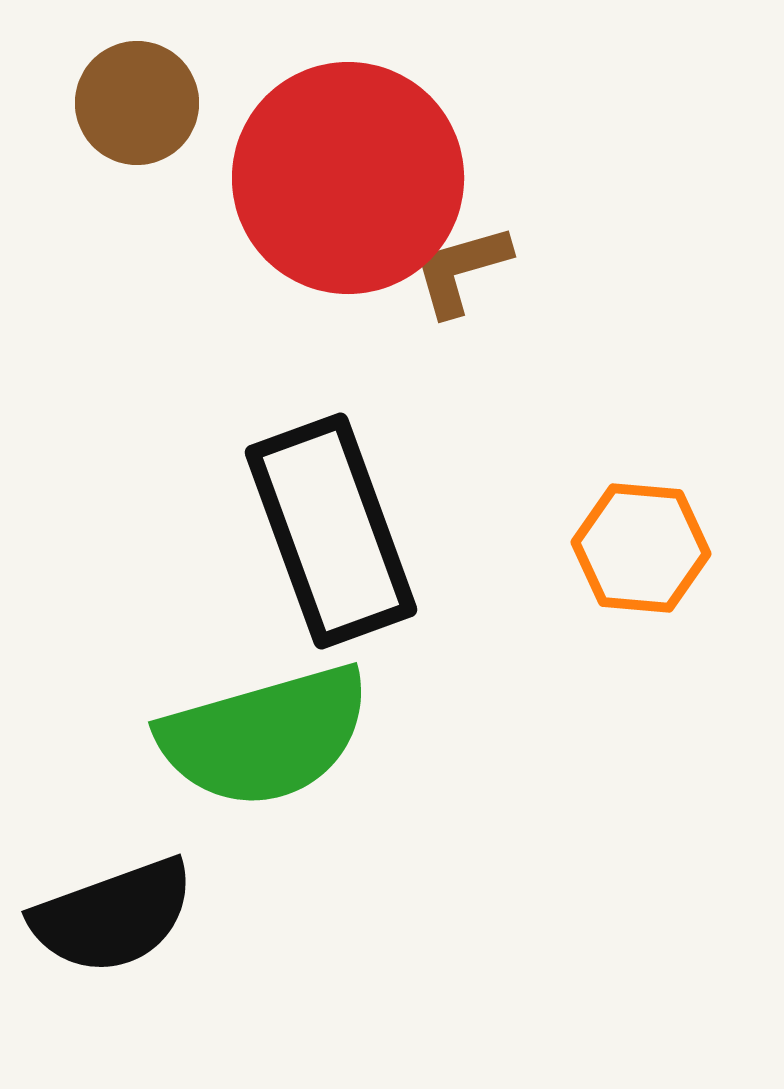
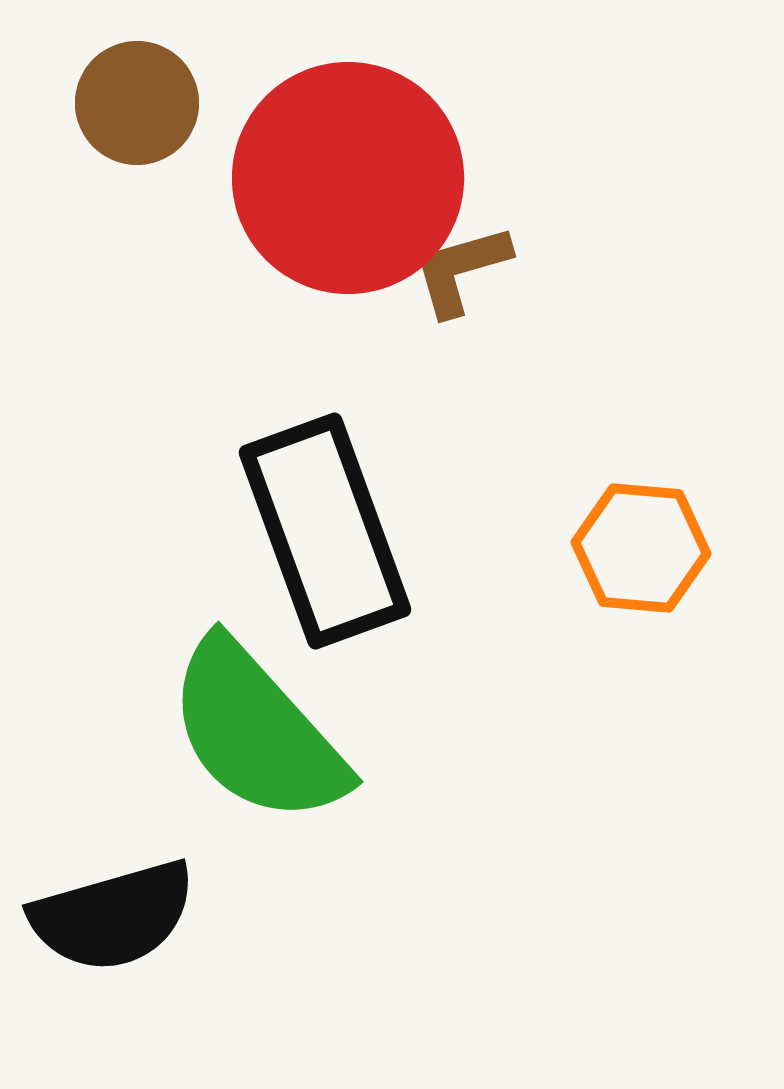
black rectangle: moved 6 px left
green semicircle: moved 8 px left, 4 px up; rotated 64 degrees clockwise
black semicircle: rotated 4 degrees clockwise
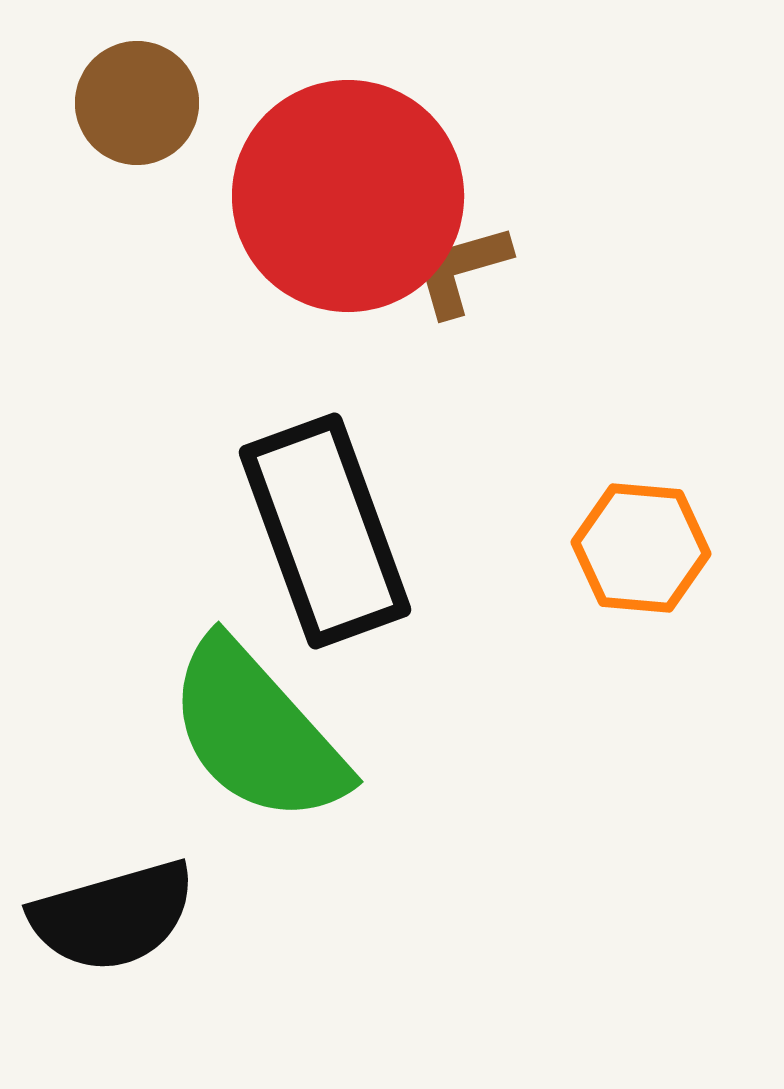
red circle: moved 18 px down
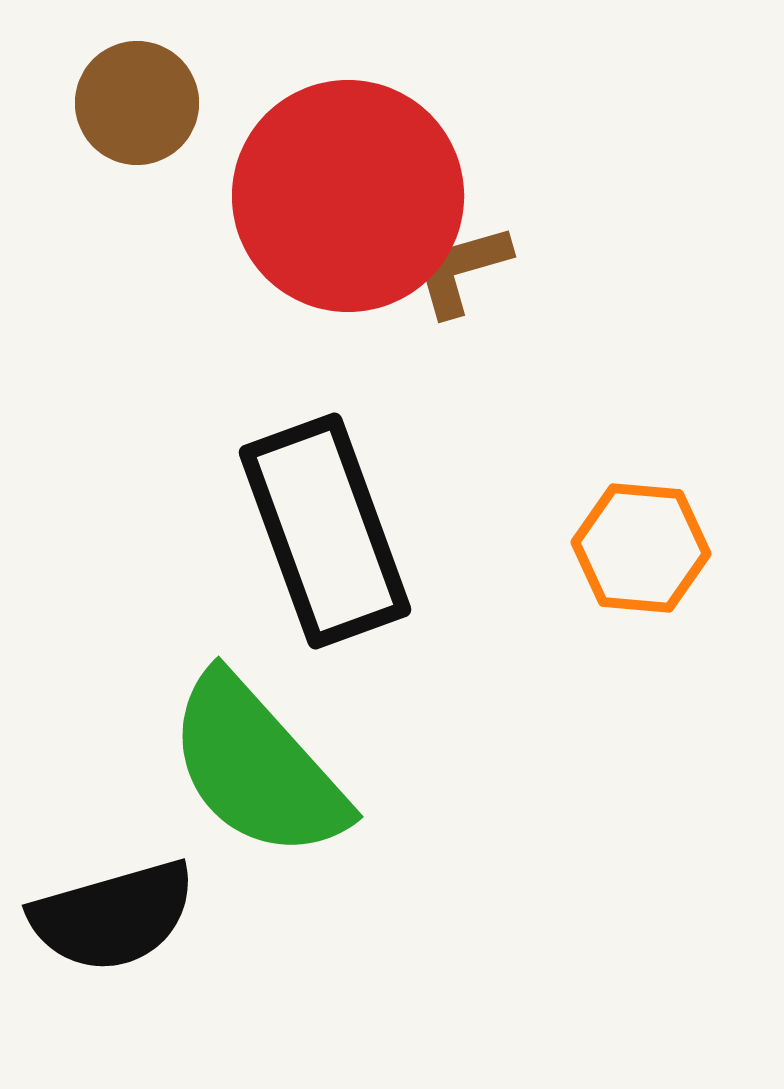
green semicircle: moved 35 px down
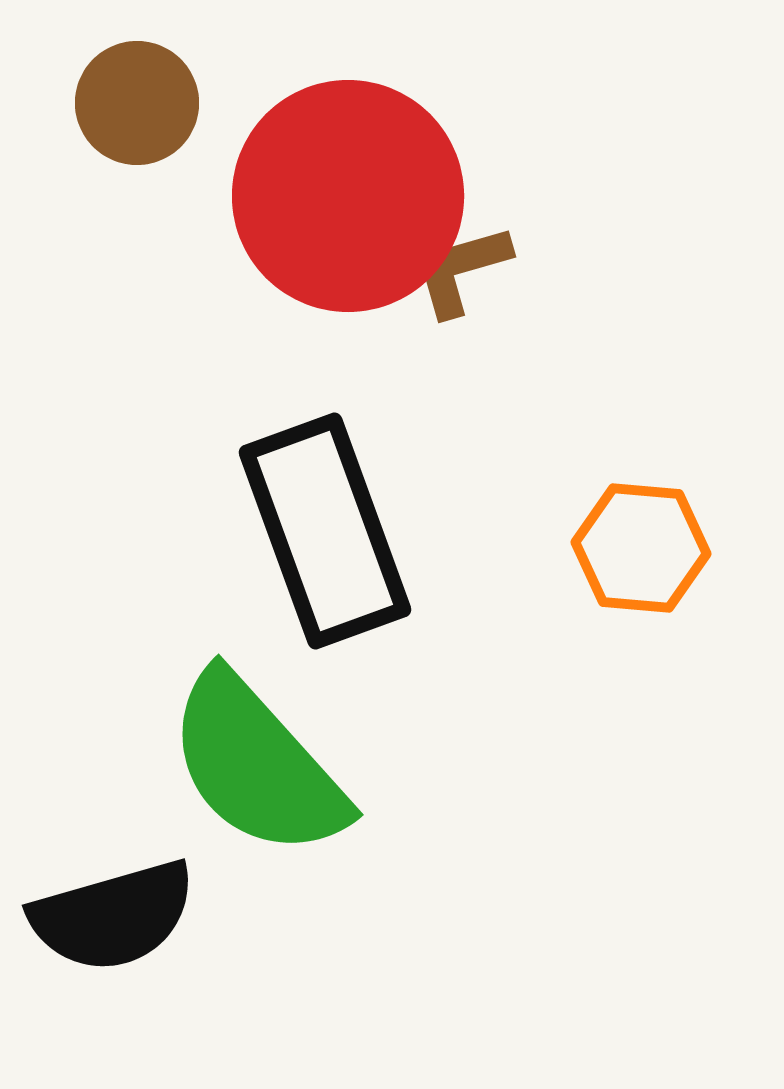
green semicircle: moved 2 px up
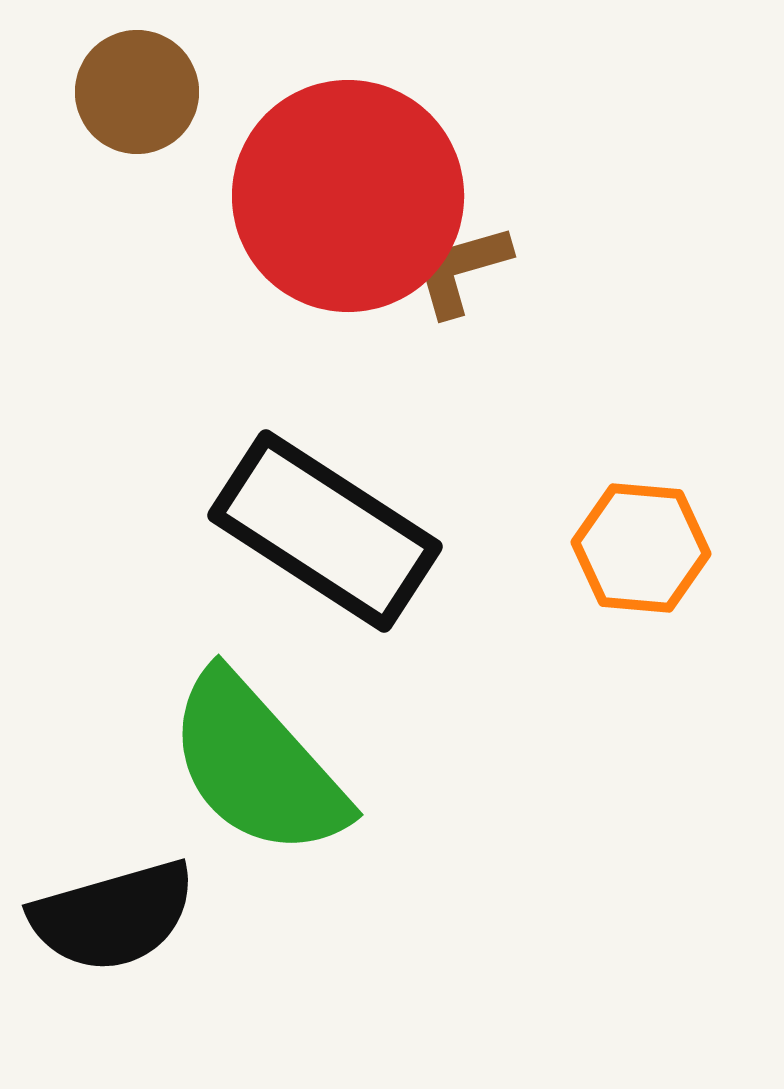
brown circle: moved 11 px up
black rectangle: rotated 37 degrees counterclockwise
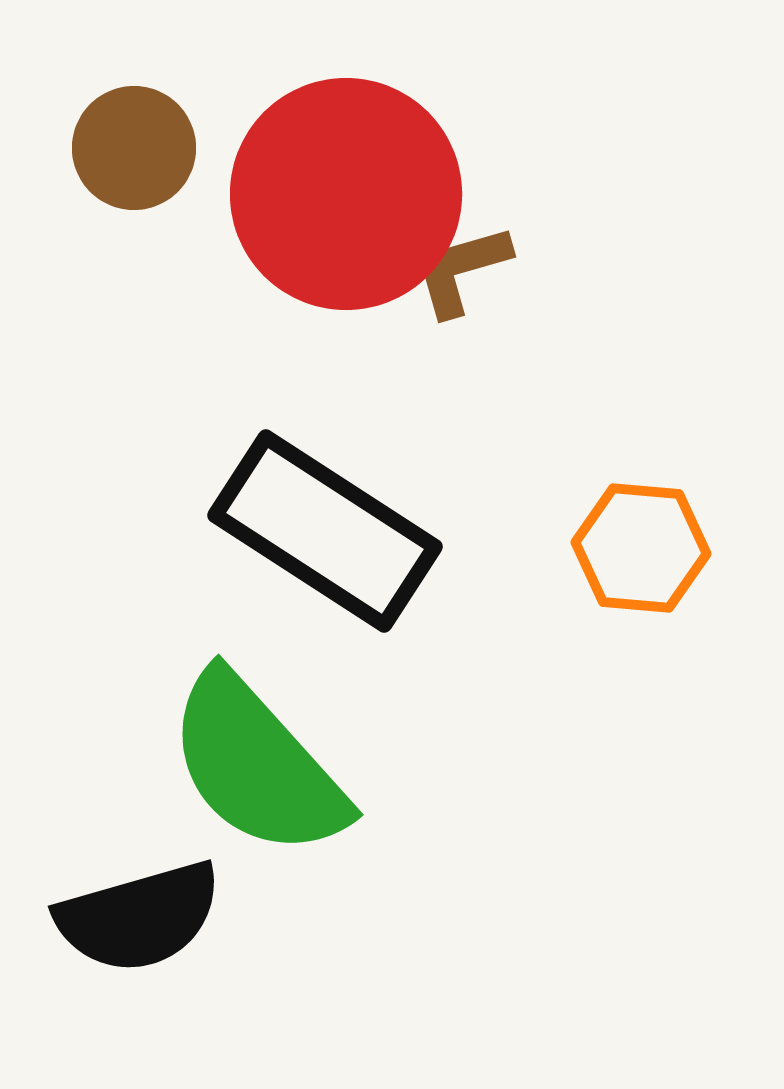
brown circle: moved 3 px left, 56 px down
red circle: moved 2 px left, 2 px up
black semicircle: moved 26 px right, 1 px down
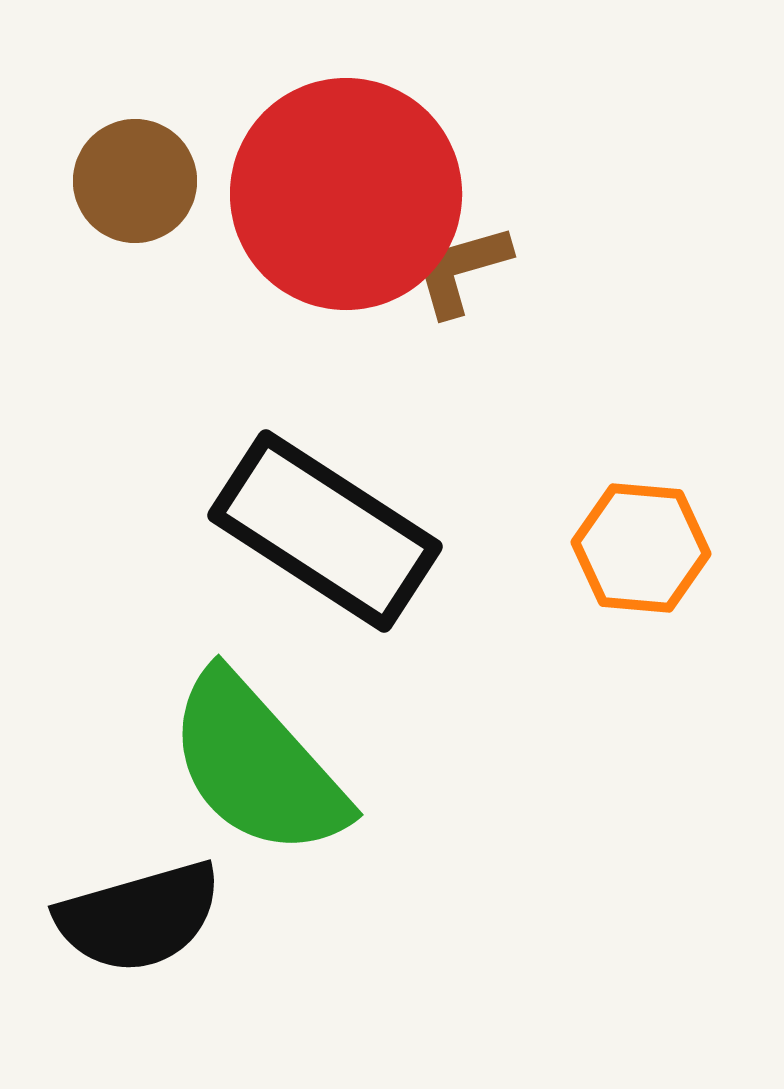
brown circle: moved 1 px right, 33 px down
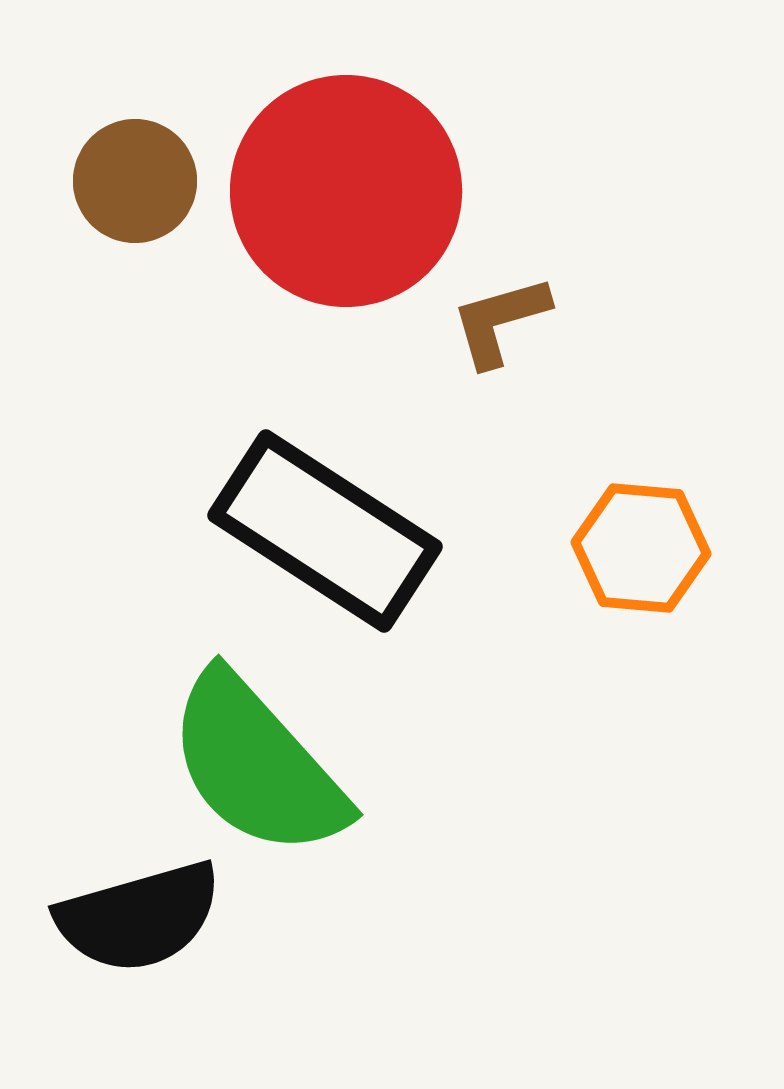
red circle: moved 3 px up
brown L-shape: moved 39 px right, 51 px down
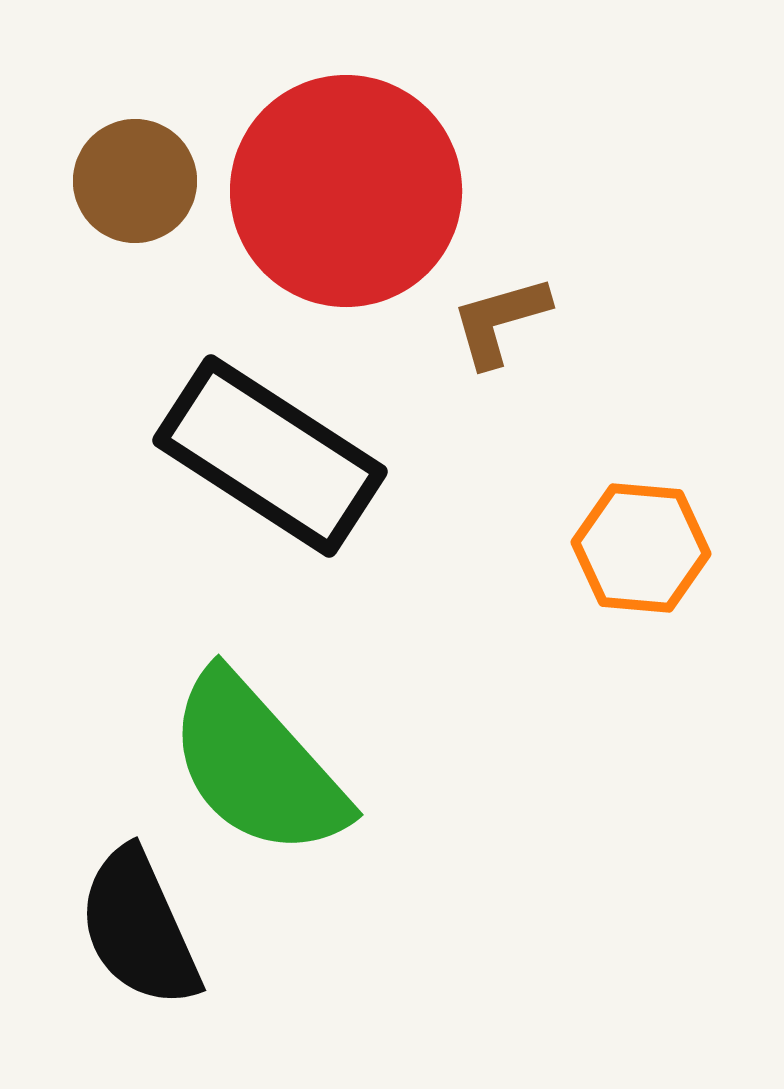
black rectangle: moved 55 px left, 75 px up
black semicircle: moved 11 px down; rotated 82 degrees clockwise
